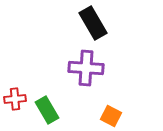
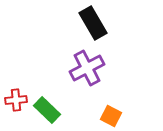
purple cross: moved 1 px right; rotated 32 degrees counterclockwise
red cross: moved 1 px right, 1 px down
green rectangle: rotated 16 degrees counterclockwise
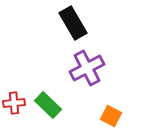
black rectangle: moved 20 px left
red cross: moved 2 px left, 3 px down
green rectangle: moved 1 px right, 5 px up
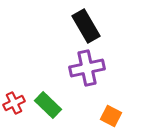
black rectangle: moved 13 px right, 3 px down
purple cross: rotated 16 degrees clockwise
red cross: rotated 20 degrees counterclockwise
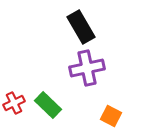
black rectangle: moved 5 px left, 1 px down
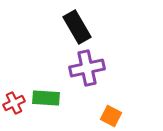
black rectangle: moved 4 px left
green rectangle: moved 2 px left, 7 px up; rotated 40 degrees counterclockwise
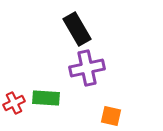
black rectangle: moved 2 px down
orange square: rotated 15 degrees counterclockwise
